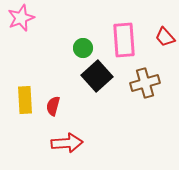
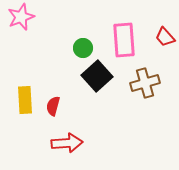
pink star: moved 1 px up
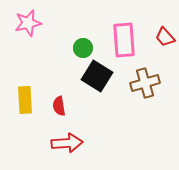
pink star: moved 7 px right, 6 px down; rotated 8 degrees clockwise
black square: rotated 16 degrees counterclockwise
red semicircle: moved 6 px right; rotated 24 degrees counterclockwise
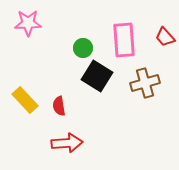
pink star: rotated 12 degrees clockwise
yellow rectangle: rotated 40 degrees counterclockwise
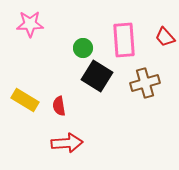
pink star: moved 2 px right, 1 px down
yellow rectangle: rotated 16 degrees counterclockwise
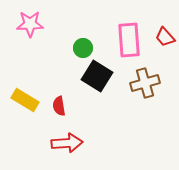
pink rectangle: moved 5 px right
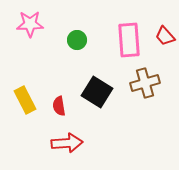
red trapezoid: moved 1 px up
green circle: moved 6 px left, 8 px up
black square: moved 16 px down
yellow rectangle: rotated 32 degrees clockwise
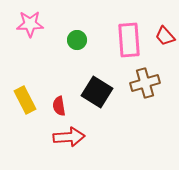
red arrow: moved 2 px right, 6 px up
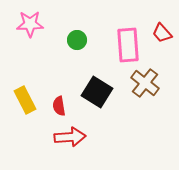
red trapezoid: moved 3 px left, 3 px up
pink rectangle: moved 1 px left, 5 px down
brown cross: rotated 36 degrees counterclockwise
red arrow: moved 1 px right
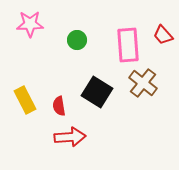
red trapezoid: moved 1 px right, 2 px down
brown cross: moved 2 px left
